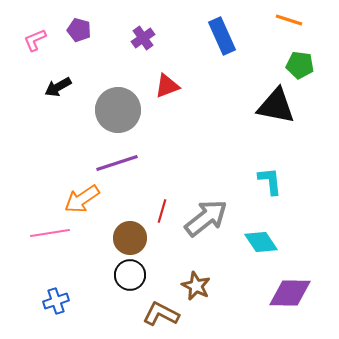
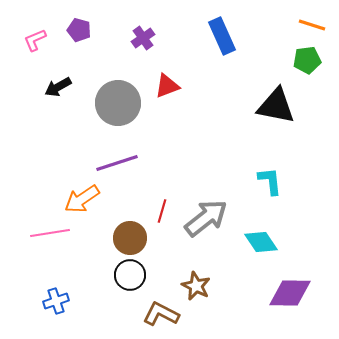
orange line: moved 23 px right, 5 px down
green pentagon: moved 7 px right, 5 px up; rotated 16 degrees counterclockwise
gray circle: moved 7 px up
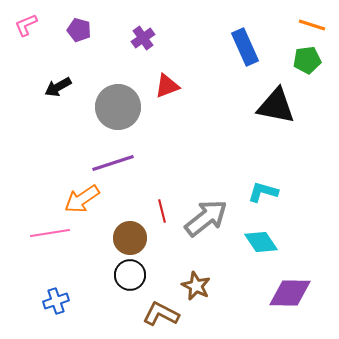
blue rectangle: moved 23 px right, 11 px down
pink L-shape: moved 9 px left, 15 px up
gray circle: moved 4 px down
purple line: moved 4 px left
cyan L-shape: moved 7 px left, 11 px down; rotated 68 degrees counterclockwise
red line: rotated 30 degrees counterclockwise
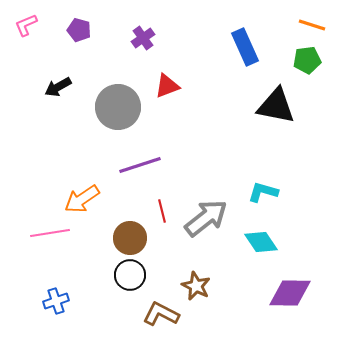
purple line: moved 27 px right, 2 px down
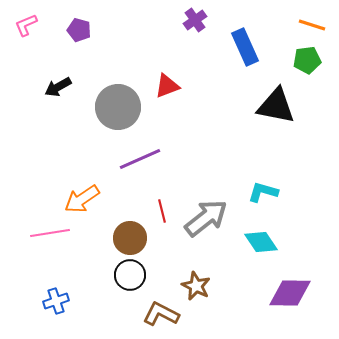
purple cross: moved 52 px right, 18 px up
purple line: moved 6 px up; rotated 6 degrees counterclockwise
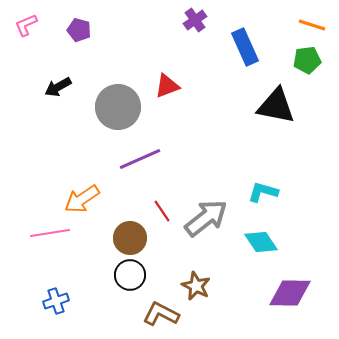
red line: rotated 20 degrees counterclockwise
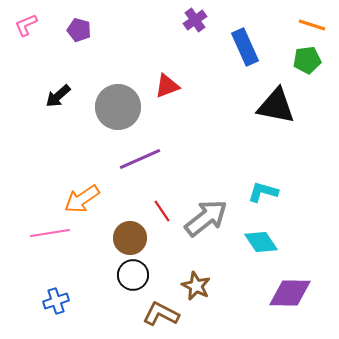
black arrow: moved 9 px down; rotated 12 degrees counterclockwise
black circle: moved 3 px right
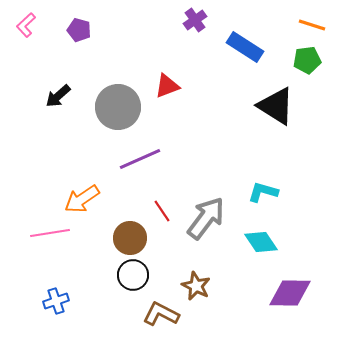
pink L-shape: rotated 20 degrees counterclockwise
blue rectangle: rotated 33 degrees counterclockwise
black triangle: rotated 21 degrees clockwise
gray arrow: rotated 15 degrees counterclockwise
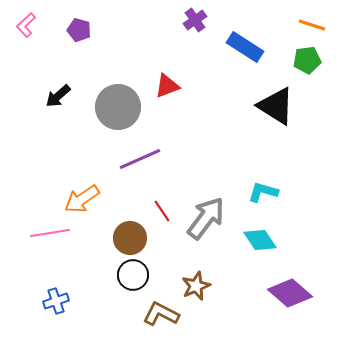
cyan diamond: moved 1 px left, 2 px up
brown star: rotated 24 degrees clockwise
purple diamond: rotated 39 degrees clockwise
